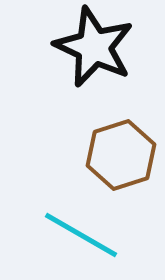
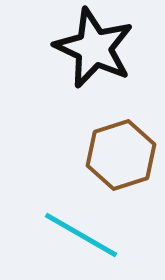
black star: moved 1 px down
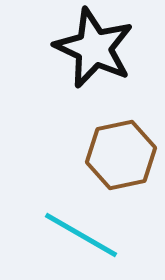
brown hexagon: rotated 6 degrees clockwise
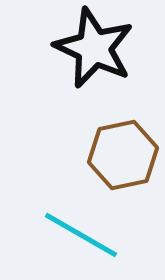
brown hexagon: moved 2 px right
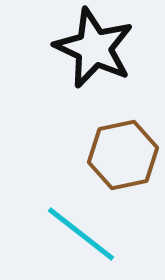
cyan line: moved 1 px up; rotated 8 degrees clockwise
